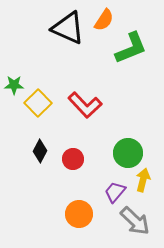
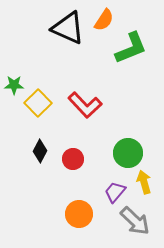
yellow arrow: moved 1 px right, 2 px down; rotated 30 degrees counterclockwise
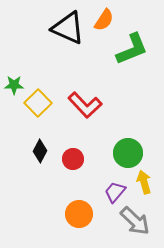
green L-shape: moved 1 px right, 1 px down
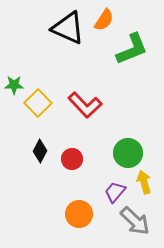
red circle: moved 1 px left
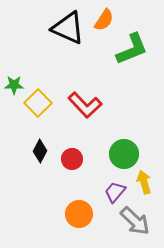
green circle: moved 4 px left, 1 px down
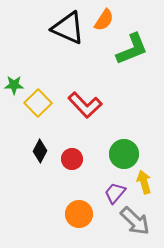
purple trapezoid: moved 1 px down
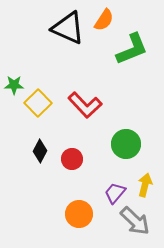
green circle: moved 2 px right, 10 px up
yellow arrow: moved 1 px right, 3 px down; rotated 30 degrees clockwise
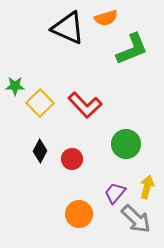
orange semicircle: moved 2 px right, 2 px up; rotated 40 degrees clockwise
green star: moved 1 px right, 1 px down
yellow square: moved 2 px right
yellow arrow: moved 2 px right, 2 px down
gray arrow: moved 1 px right, 2 px up
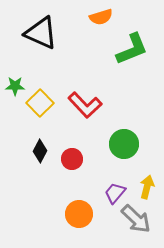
orange semicircle: moved 5 px left, 1 px up
black triangle: moved 27 px left, 5 px down
green circle: moved 2 px left
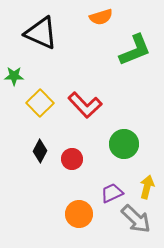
green L-shape: moved 3 px right, 1 px down
green star: moved 1 px left, 10 px up
purple trapezoid: moved 3 px left; rotated 25 degrees clockwise
